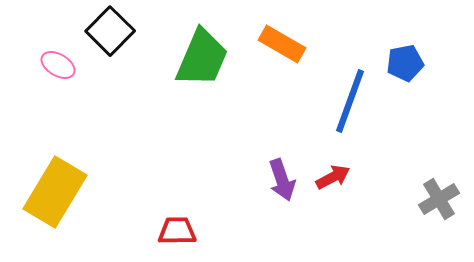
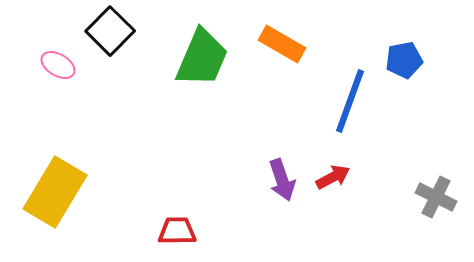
blue pentagon: moved 1 px left, 3 px up
gray cross: moved 3 px left, 2 px up; rotated 33 degrees counterclockwise
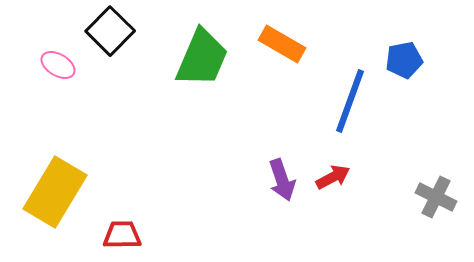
red trapezoid: moved 55 px left, 4 px down
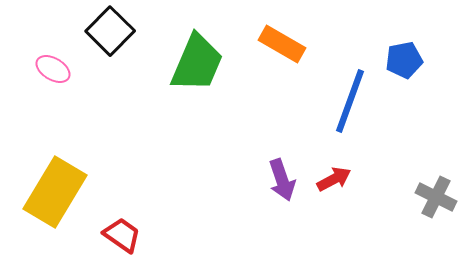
green trapezoid: moved 5 px left, 5 px down
pink ellipse: moved 5 px left, 4 px down
red arrow: moved 1 px right, 2 px down
red trapezoid: rotated 36 degrees clockwise
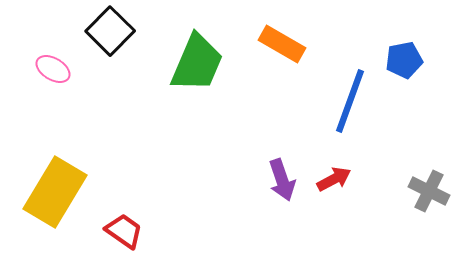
gray cross: moved 7 px left, 6 px up
red trapezoid: moved 2 px right, 4 px up
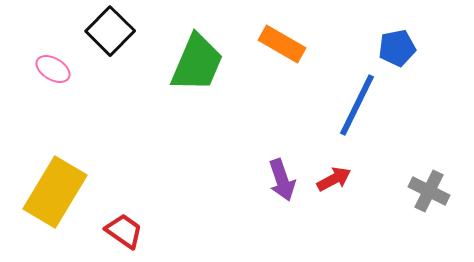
blue pentagon: moved 7 px left, 12 px up
blue line: moved 7 px right, 4 px down; rotated 6 degrees clockwise
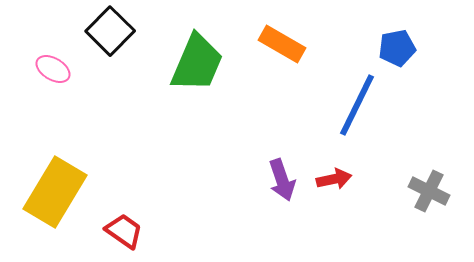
red arrow: rotated 16 degrees clockwise
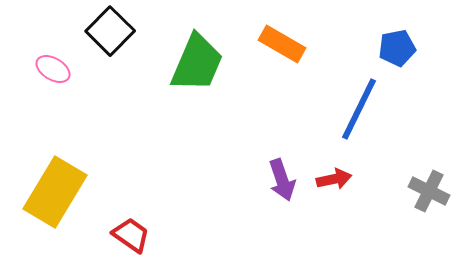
blue line: moved 2 px right, 4 px down
red trapezoid: moved 7 px right, 4 px down
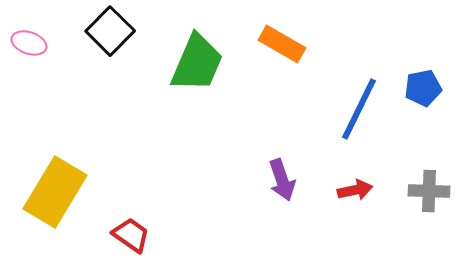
blue pentagon: moved 26 px right, 40 px down
pink ellipse: moved 24 px left, 26 px up; rotated 12 degrees counterclockwise
red arrow: moved 21 px right, 11 px down
gray cross: rotated 24 degrees counterclockwise
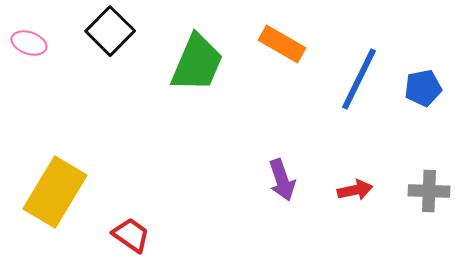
blue line: moved 30 px up
